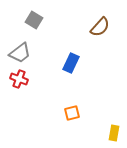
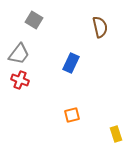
brown semicircle: rotated 55 degrees counterclockwise
gray trapezoid: moved 1 px left, 1 px down; rotated 15 degrees counterclockwise
red cross: moved 1 px right, 1 px down
orange square: moved 2 px down
yellow rectangle: moved 2 px right, 1 px down; rotated 28 degrees counterclockwise
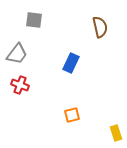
gray square: rotated 24 degrees counterclockwise
gray trapezoid: moved 2 px left
red cross: moved 5 px down
yellow rectangle: moved 1 px up
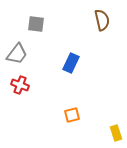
gray square: moved 2 px right, 4 px down
brown semicircle: moved 2 px right, 7 px up
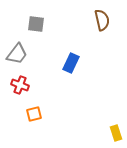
orange square: moved 38 px left, 1 px up
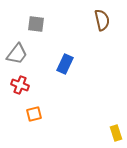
blue rectangle: moved 6 px left, 1 px down
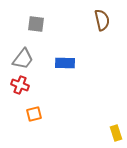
gray trapezoid: moved 6 px right, 5 px down
blue rectangle: moved 1 px up; rotated 66 degrees clockwise
